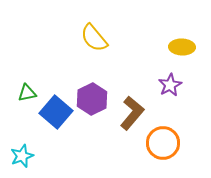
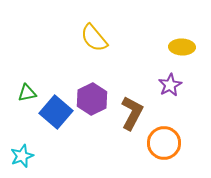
brown L-shape: rotated 12 degrees counterclockwise
orange circle: moved 1 px right
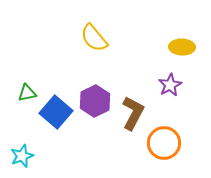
purple hexagon: moved 3 px right, 2 px down
brown L-shape: moved 1 px right
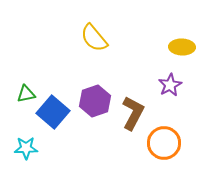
green triangle: moved 1 px left, 1 px down
purple hexagon: rotated 8 degrees clockwise
blue square: moved 3 px left
cyan star: moved 4 px right, 8 px up; rotated 20 degrees clockwise
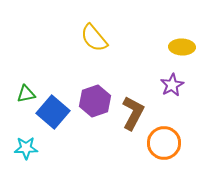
purple star: moved 2 px right
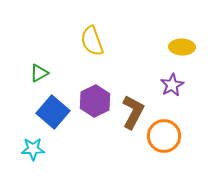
yellow semicircle: moved 2 px left, 3 px down; rotated 20 degrees clockwise
green triangle: moved 13 px right, 21 px up; rotated 18 degrees counterclockwise
purple hexagon: rotated 8 degrees counterclockwise
brown L-shape: moved 1 px up
orange circle: moved 7 px up
cyan star: moved 7 px right, 1 px down
